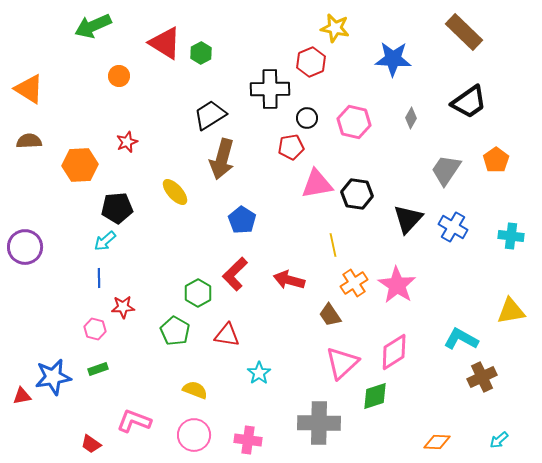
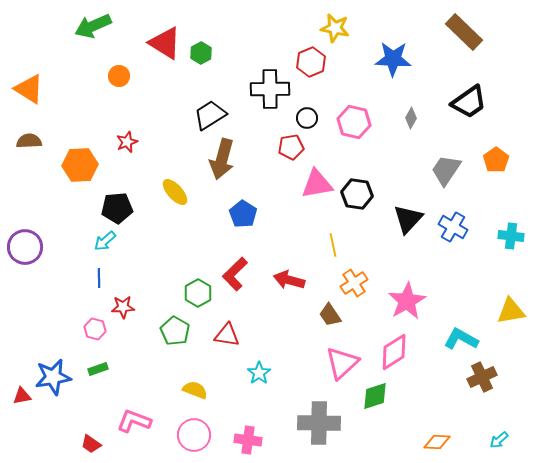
blue pentagon at (242, 220): moved 1 px right, 6 px up
pink star at (397, 285): moved 10 px right, 16 px down; rotated 9 degrees clockwise
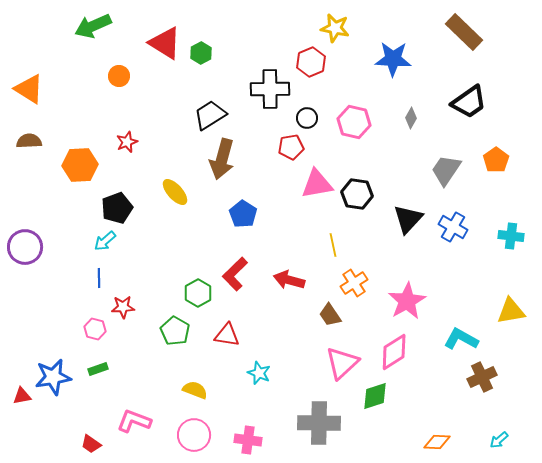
black pentagon at (117, 208): rotated 16 degrees counterclockwise
cyan star at (259, 373): rotated 15 degrees counterclockwise
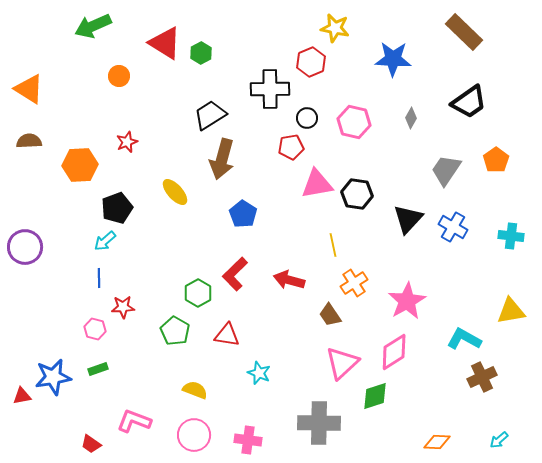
cyan L-shape at (461, 339): moved 3 px right
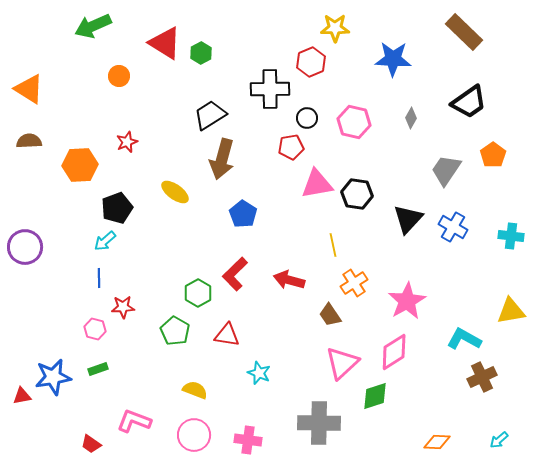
yellow star at (335, 28): rotated 12 degrees counterclockwise
orange pentagon at (496, 160): moved 3 px left, 5 px up
yellow ellipse at (175, 192): rotated 12 degrees counterclockwise
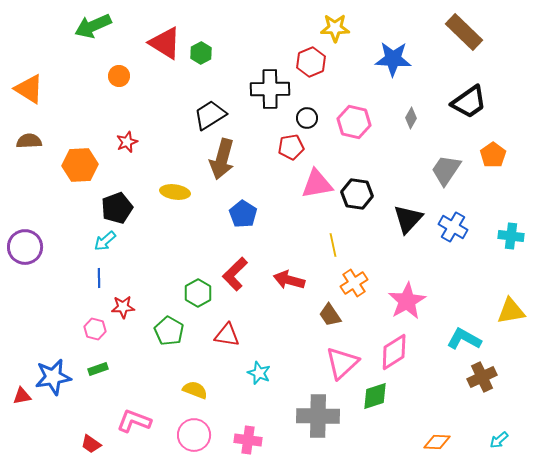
yellow ellipse at (175, 192): rotated 28 degrees counterclockwise
green pentagon at (175, 331): moved 6 px left
gray cross at (319, 423): moved 1 px left, 7 px up
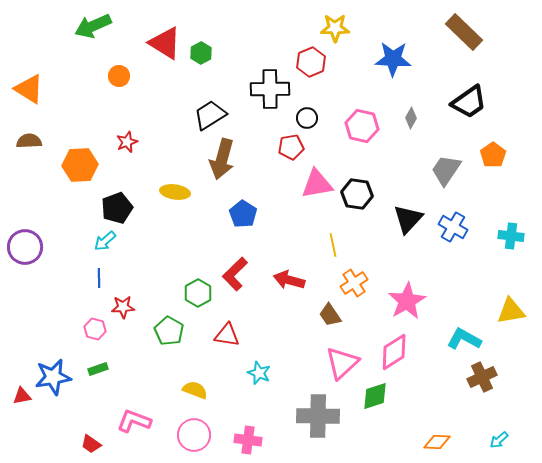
pink hexagon at (354, 122): moved 8 px right, 4 px down
